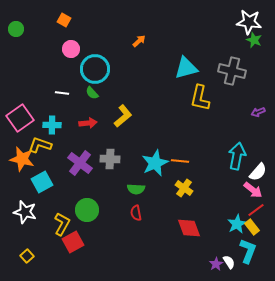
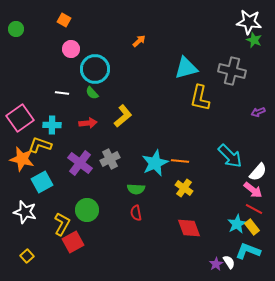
cyan arrow at (237, 156): moved 7 px left; rotated 124 degrees clockwise
gray cross at (110, 159): rotated 30 degrees counterclockwise
red line at (256, 210): moved 2 px left, 1 px up; rotated 66 degrees clockwise
cyan L-shape at (248, 251): rotated 90 degrees counterclockwise
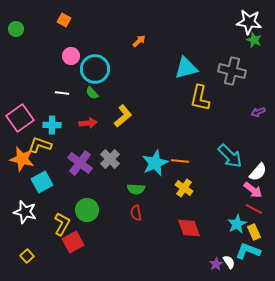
pink circle at (71, 49): moved 7 px down
gray cross at (110, 159): rotated 18 degrees counterclockwise
yellow rectangle at (252, 227): moved 2 px right, 5 px down; rotated 14 degrees clockwise
